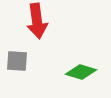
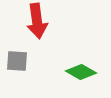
green diamond: rotated 12 degrees clockwise
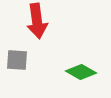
gray square: moved 1 px up
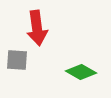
red arrow: moved 7 px down
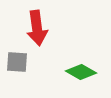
gray square: moved 2 px down
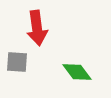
green diamond: moved 4 px left; rotated 24 degrees clockwise
